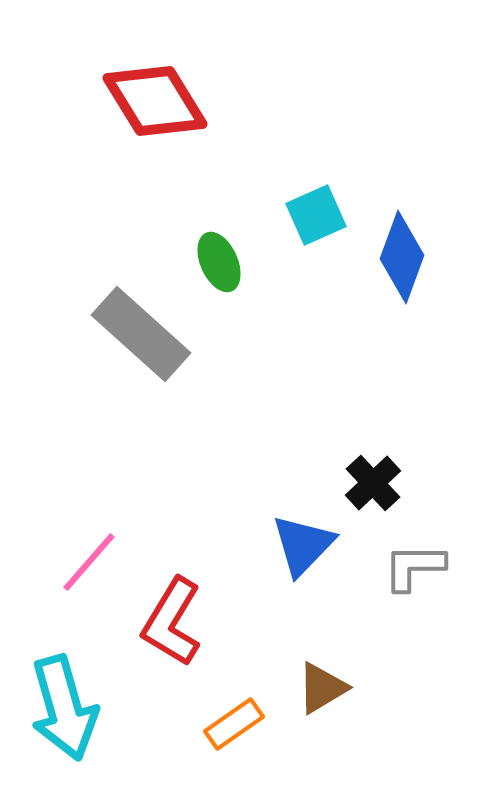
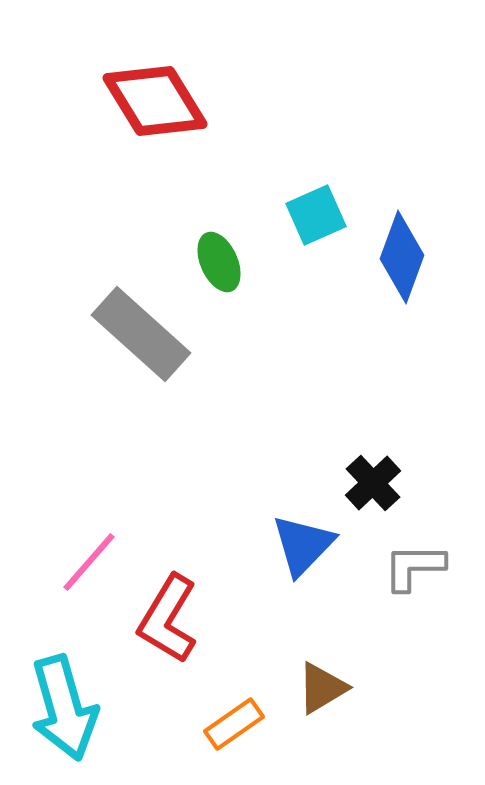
red L-shape: moved 4 px left, 3 px up
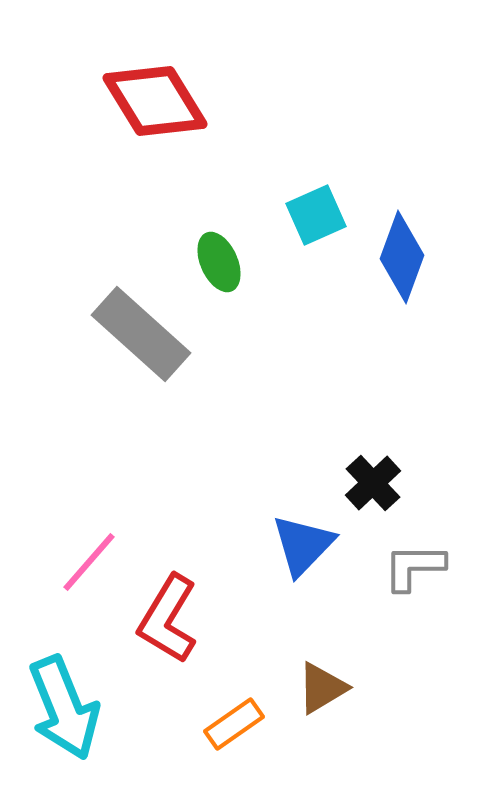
cyan arrow: rotated 6 degrees counterclockwise
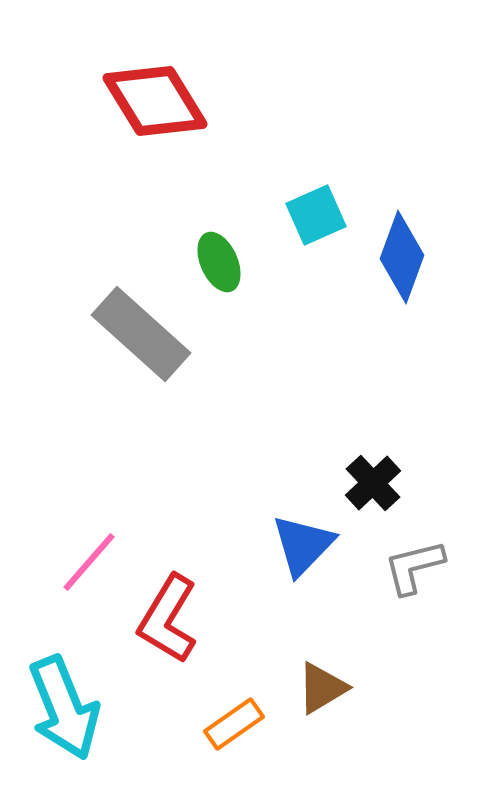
gray L-shape: rotated 14 degrees counterclockwise
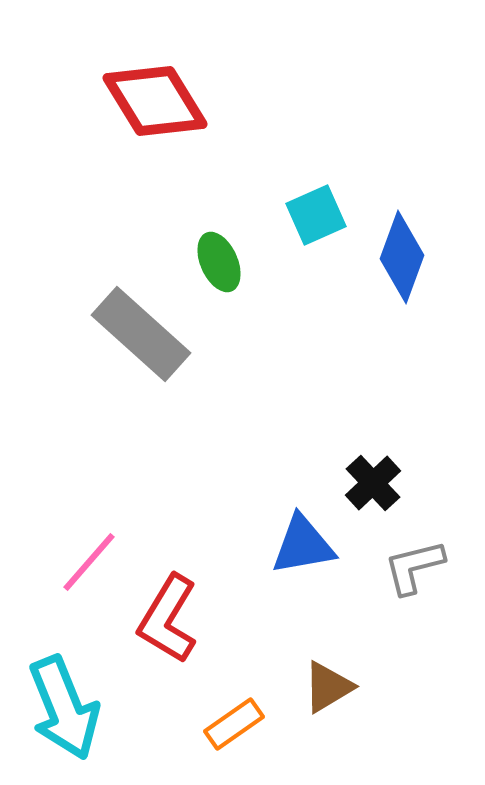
blue triangle: rotated 36 degrees clockwise
brown triangle: moved 6 px right, 1 px up
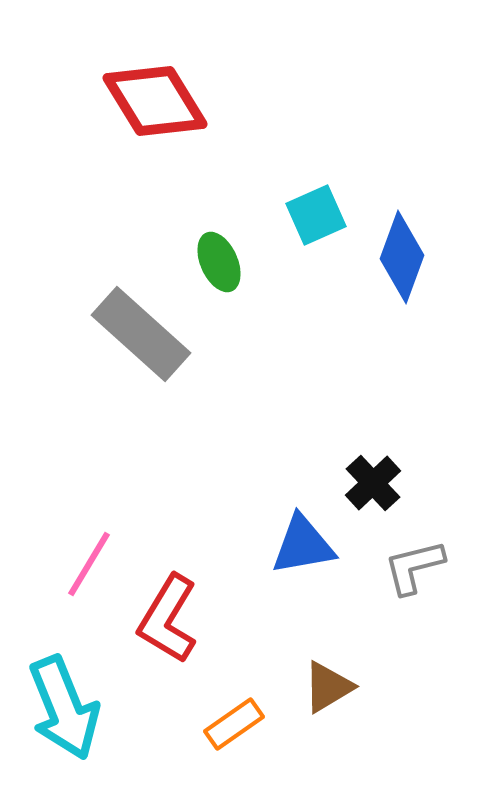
pink line: moved 2 px down; rotated 10 degrees counterclockwise
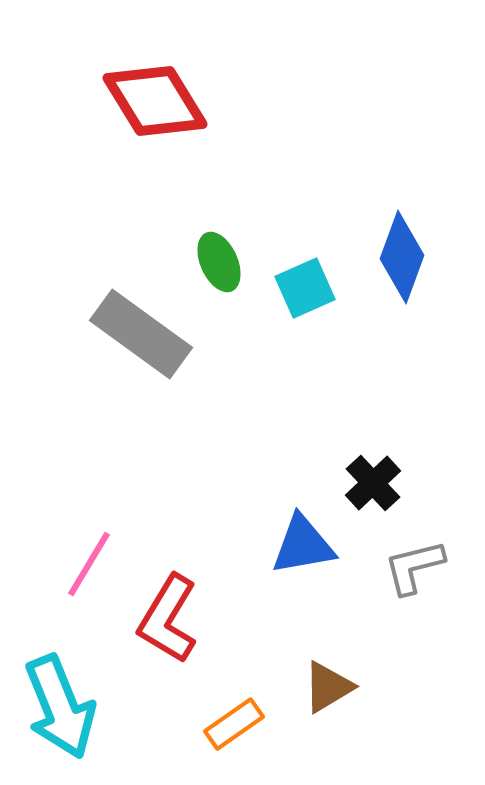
cyan square: moved 11 px left, 73 px down
gray rectangle: rotated 6 degrees counterclockwise
cyan arrow: moved 4 px left, 1 px up
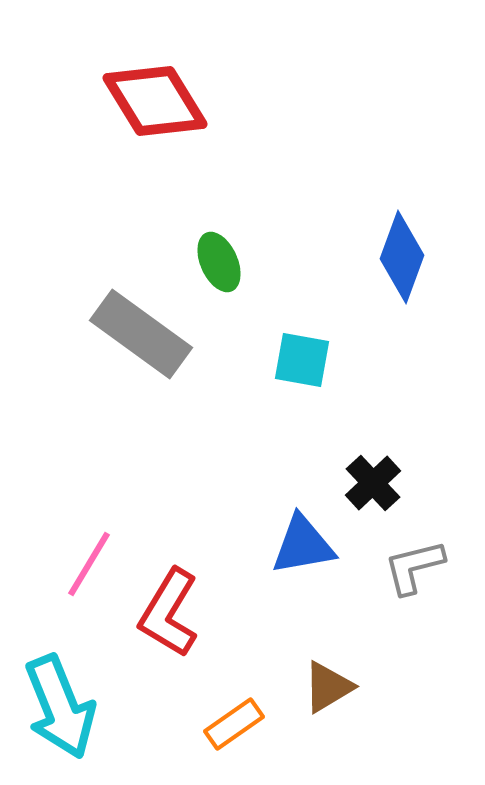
cyan square: moved 3 px left, 72 px down; rotated 34 degrees clockwise
red L-shape: moved 1 px right, 6 px up
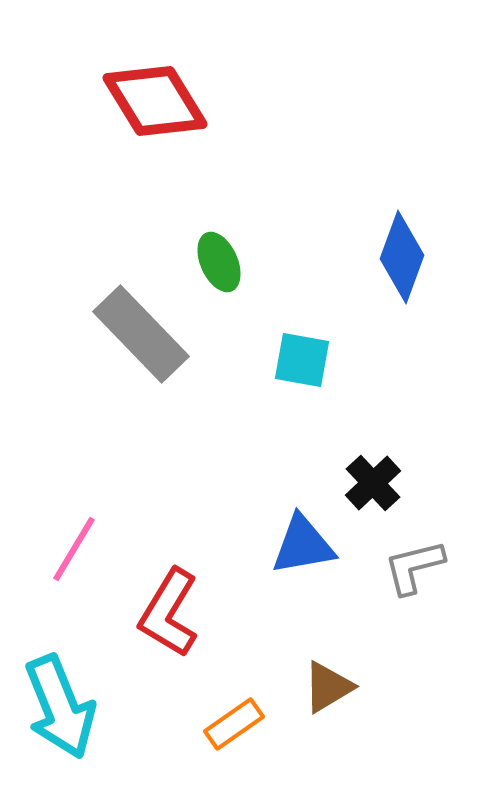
gray rectangle: rotated 10 degrees clockwise
pink line: moved 15 px left, 15 px up
